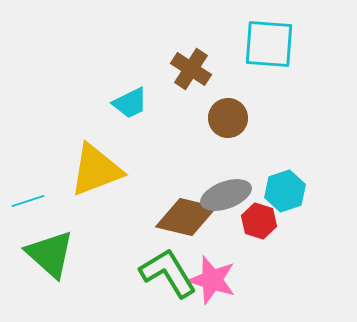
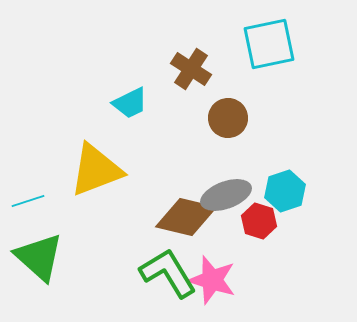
cyan square: rotated 16 degrees counterclockwise
green triangle: moved 11 px left, 3 px down
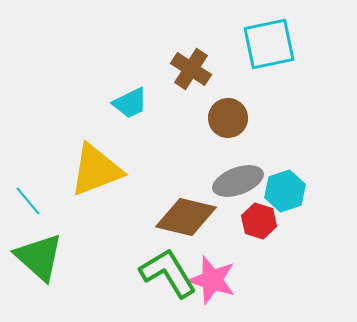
gray ellipse: moved 12 px right, 14 px up
cyan line: rotated 68 degrees clockwise
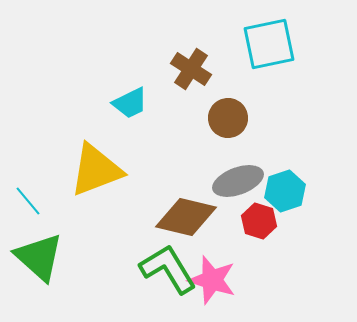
green L-shape: moved 4 px up
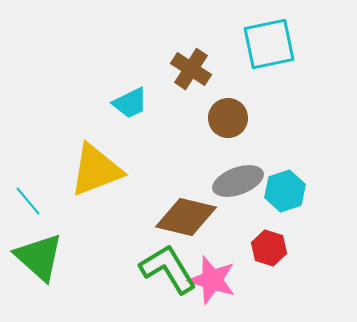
red hexagon: moved 10 px right, 27 px down
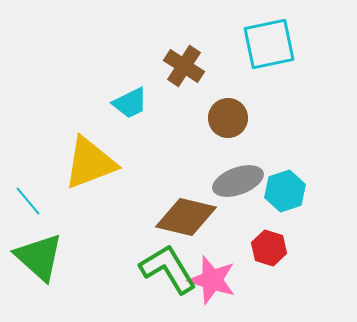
brown cross: moved 7 px left, 3 px up
yellow triangle: moved 6 px left, 7 px up
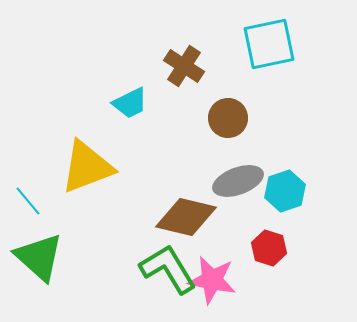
yellow triangle: moved 3 px left, 4 px down
pink star: rotated 6 degrees counterclockwise
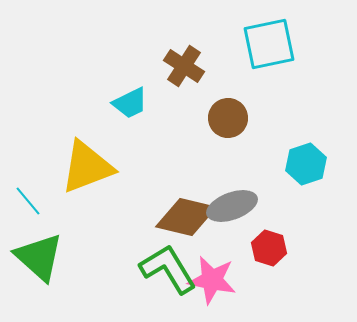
gray ellipse: moved 6 px left, 25 px down
cyan hexagon: moved 21 px right, 27 px up
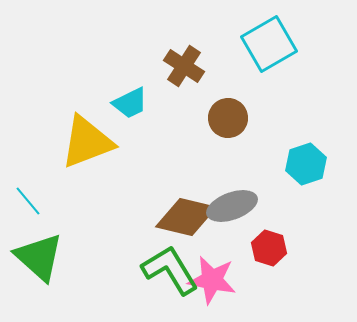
cyan square: rotated 18 degrees counterclockwise
yellow triangle: moved 25 px up
green L-shape: moved 2 px right, 1 px down
